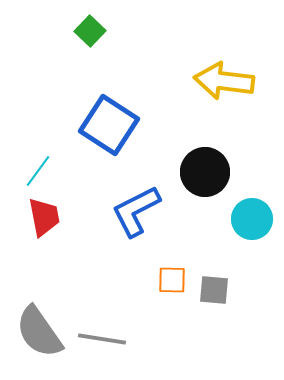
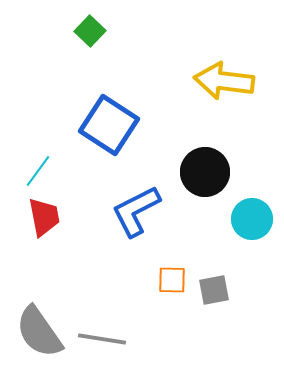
gray square: rotated 16 degrees counterclockwise
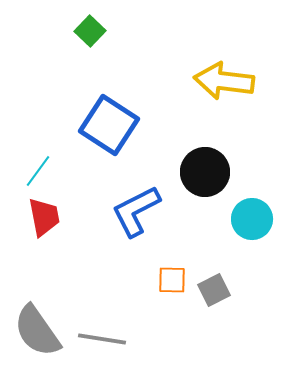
gray square: rotated 16 degrees counterclockwise
gray semicircle: moved 2 px left, 1 px up
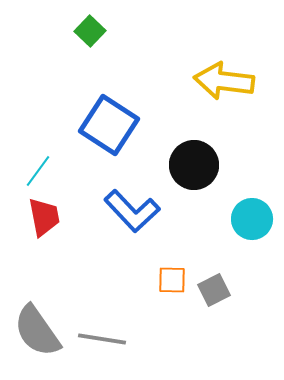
black circle: moved 11 px left, 7 px up
blue L-shape: moved 4 px left; rotated 106 degrees counterclockwise
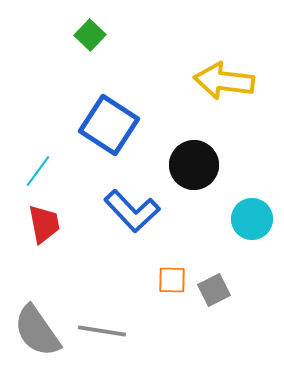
green square: moved 4 px down
red trapezoid: moved 7 px down
gray line: moved 8 px up
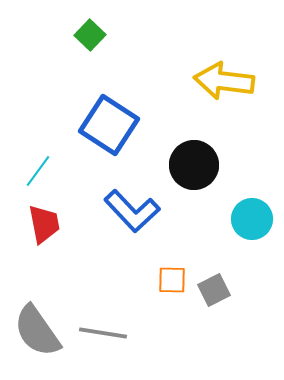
gray line: moved 1 px right, 2 px down
